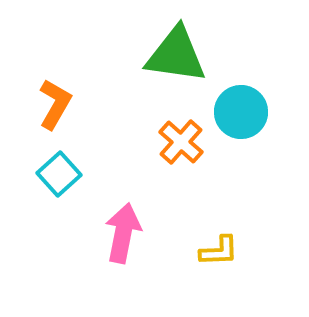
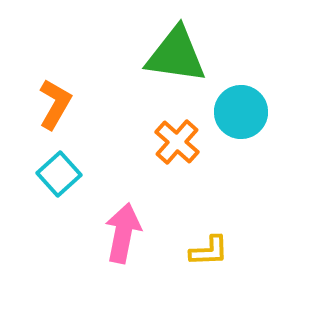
orange cross: moved 4 px left
yellow L-shape: moved 10 px left
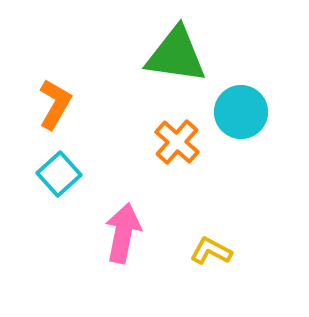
yellow L-shape: moved 2 px right; rotated 150 degrees counterclockwise
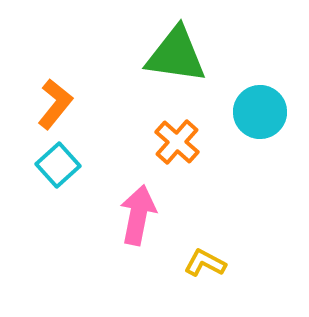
orange L-shape: rotated 9 degrees clockwise
cyan circle: moved 19 px right
cyan square: moved 1 px left, 9 px up
pink arrow: moved 15 px right, 18 px up
yellow L-shape: moved 6 px left, 12 px down
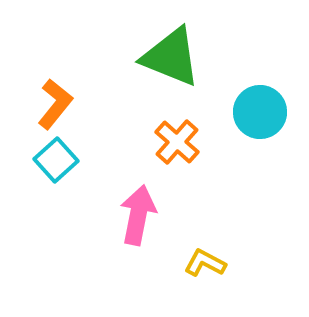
green triangle: moved 5 px left, 2 px down; rotated 14 degrees clockwise
cyan square: moved 2 px left, 5 px up
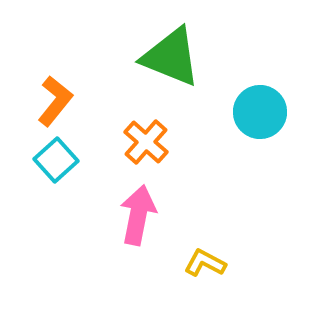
orange L-shape: moved 3 px up
orange cross: moved 31 px left
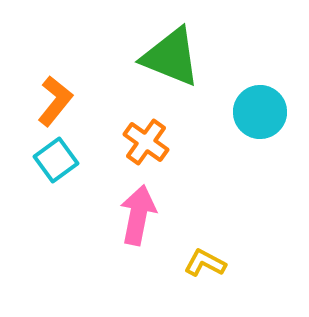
orange cross: rotated 6 degrees counterclockwise
cyan square: rotated 6 degrees clockwise
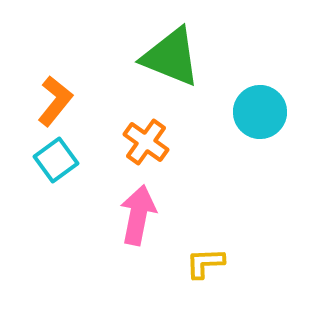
yellow L-shape: rotated 30 degrees counterclockwise
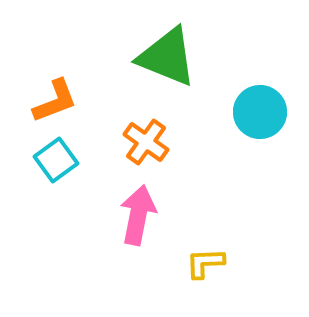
green triangle: moved 4 px left
orange L-shape: rotated 30 degrees clockwise
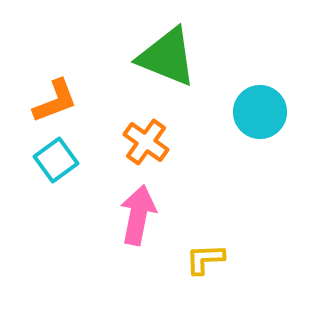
yellow L-shape: moved 4 px up
